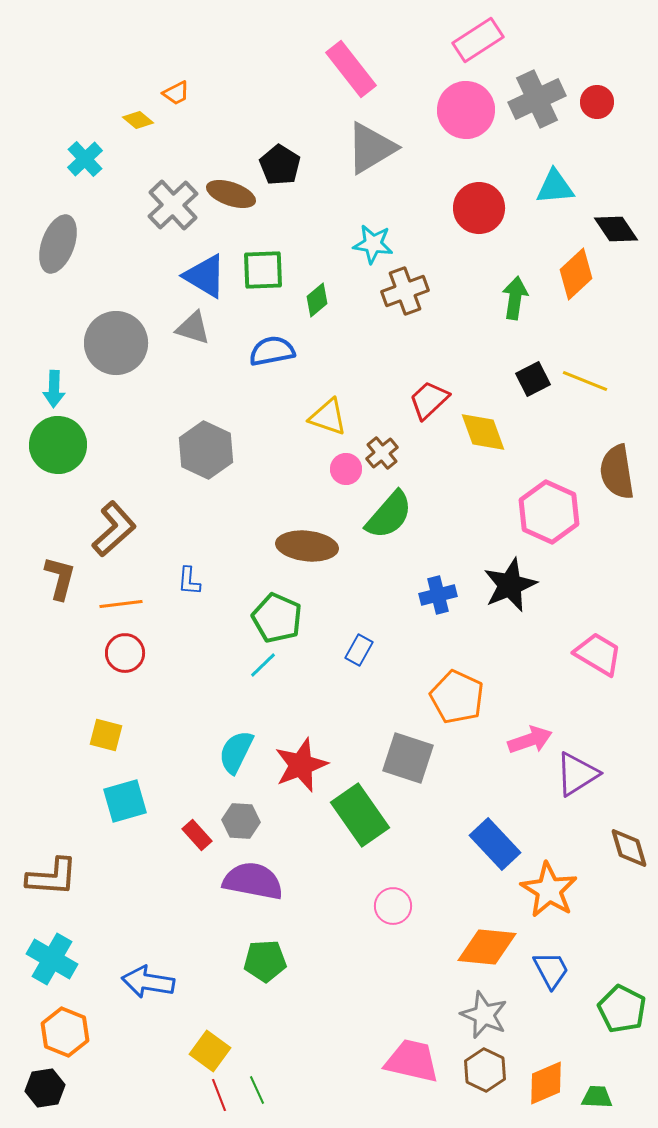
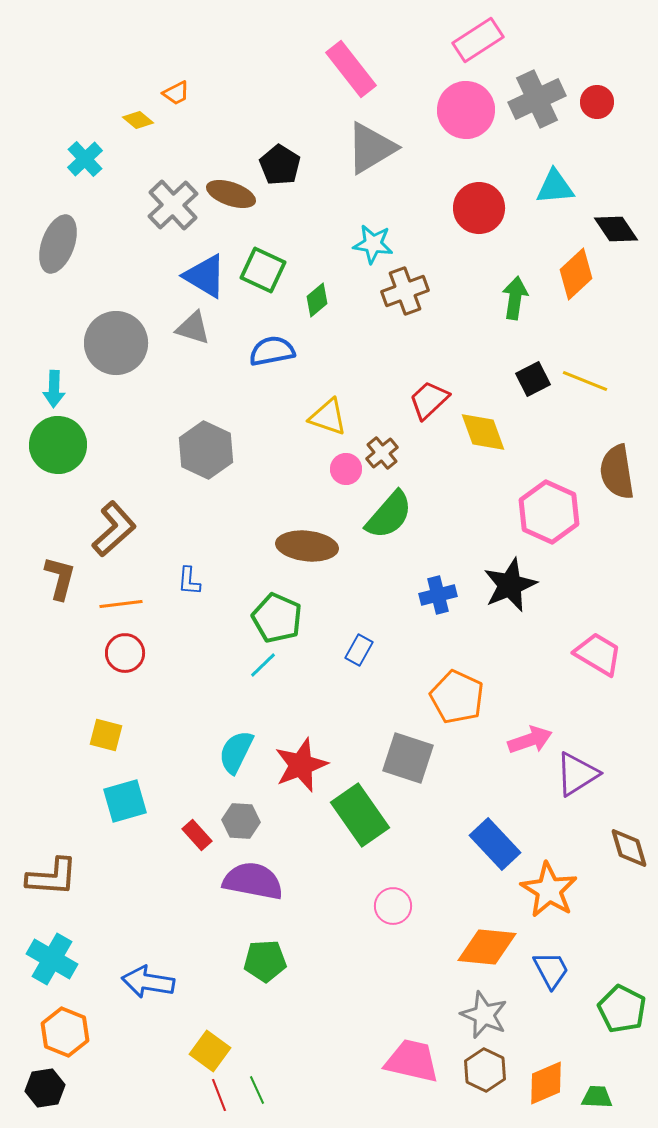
green square at (263, 270): rotated 27 degrees clockwise
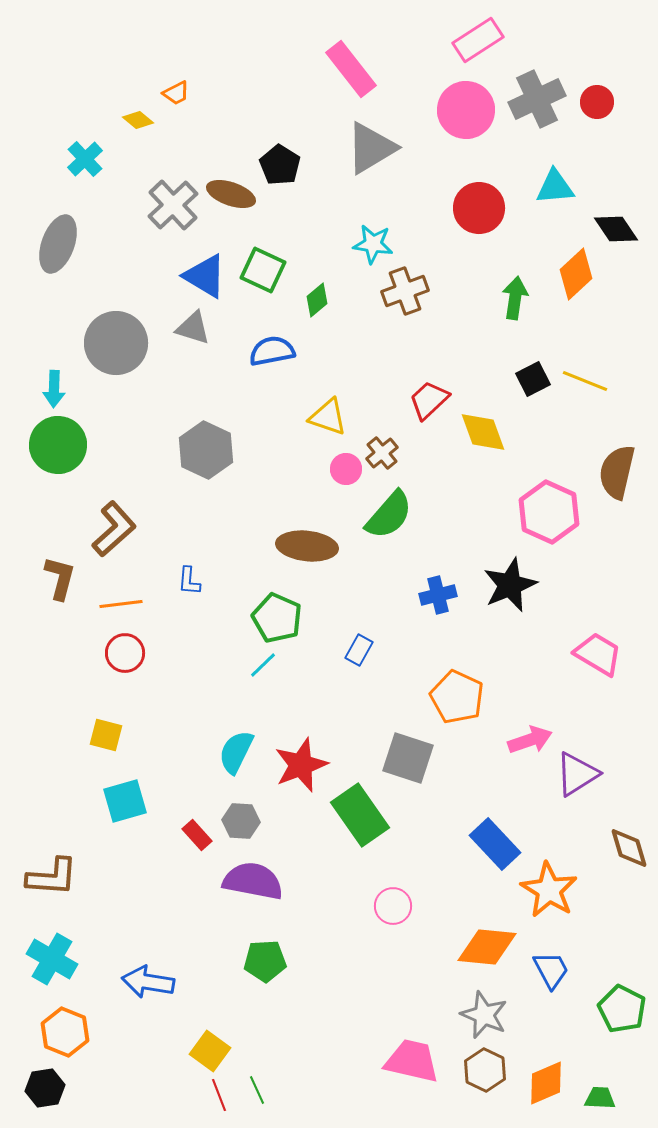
brown semicircle at (617, 472): rotated 22 degrees clockwise
green trapezoid at (597, 1097): moved 3 px right, 1 px down
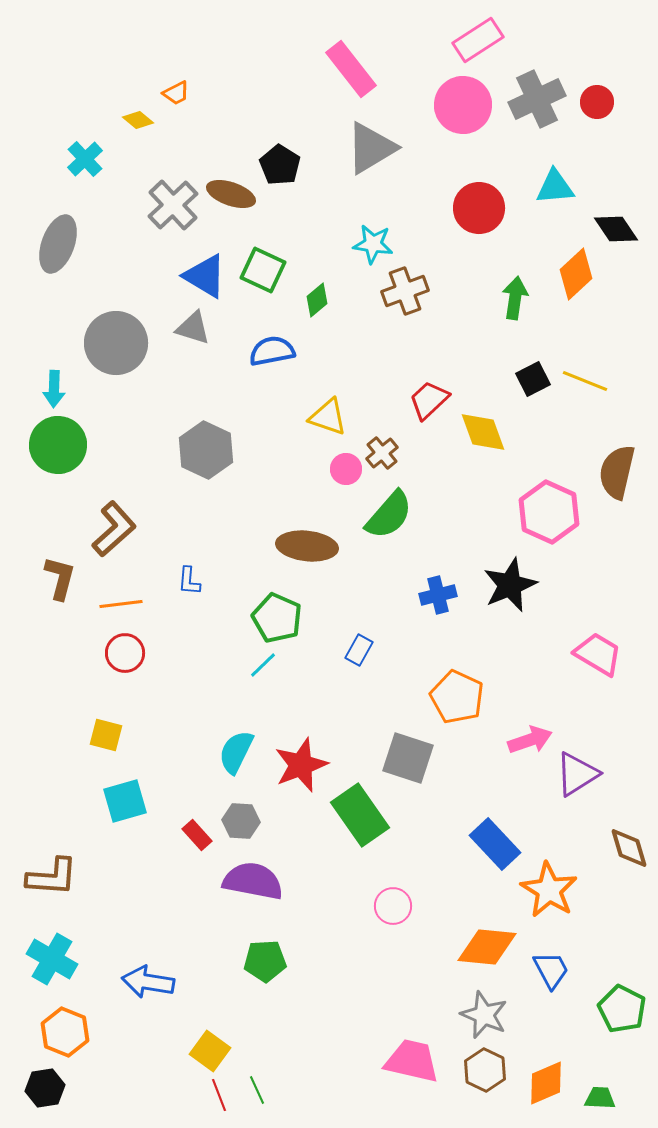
pink circle at (466, 110): moved 3 px left, 5 px up
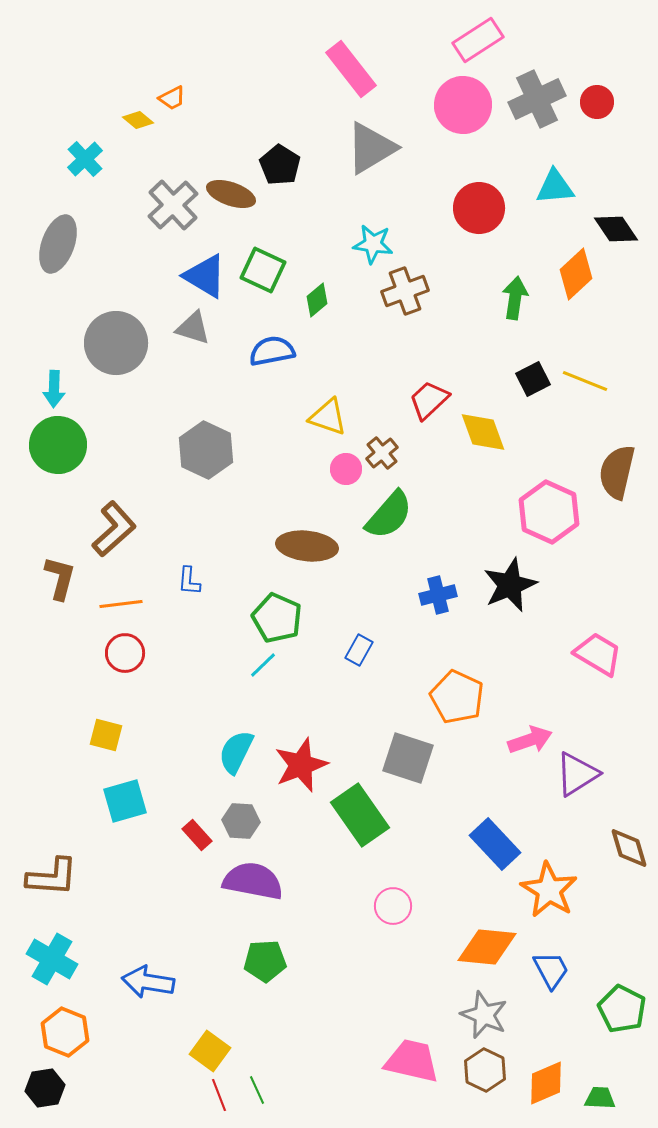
orange trapezoid at (176, 93): moved 4 px left, 5 px down
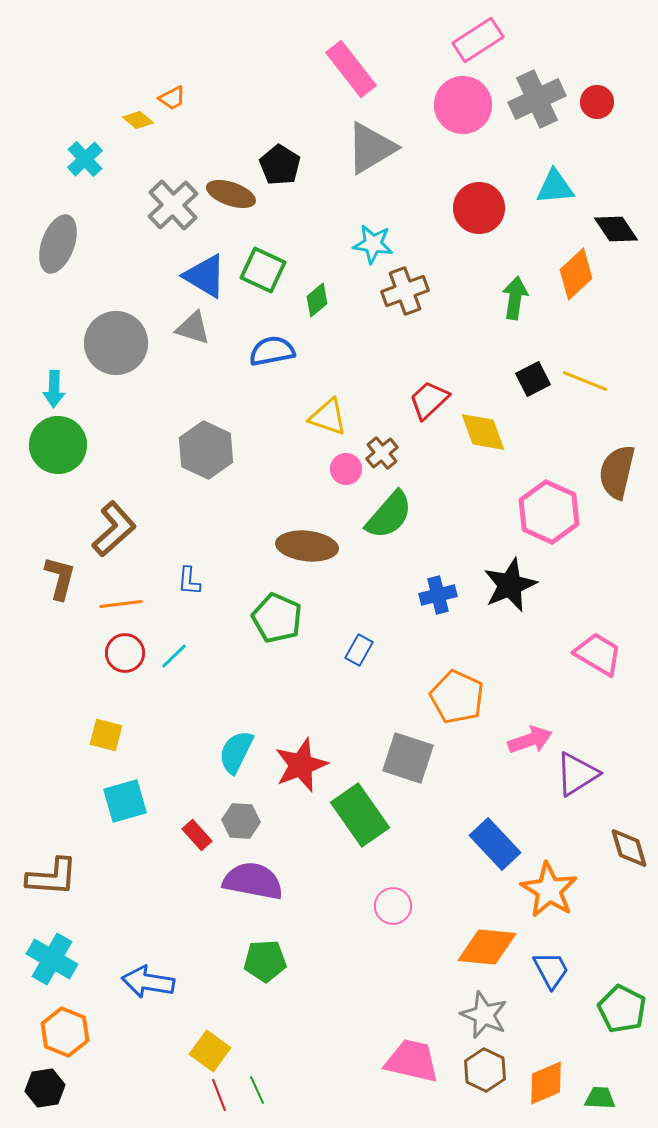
cyan line at (263, 665): moved 89 px left, 9 px up
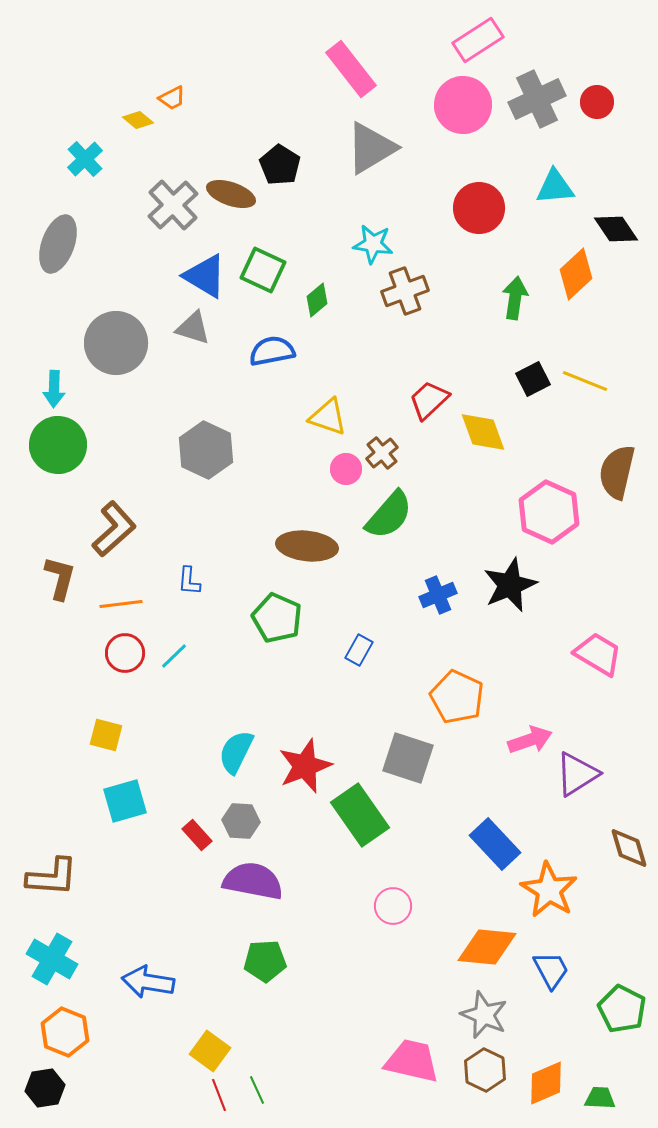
blue cross at (438, 595): rotated 9 degrees counterclockwise
red star at (301, 765): moved 4 px right, 1 px down
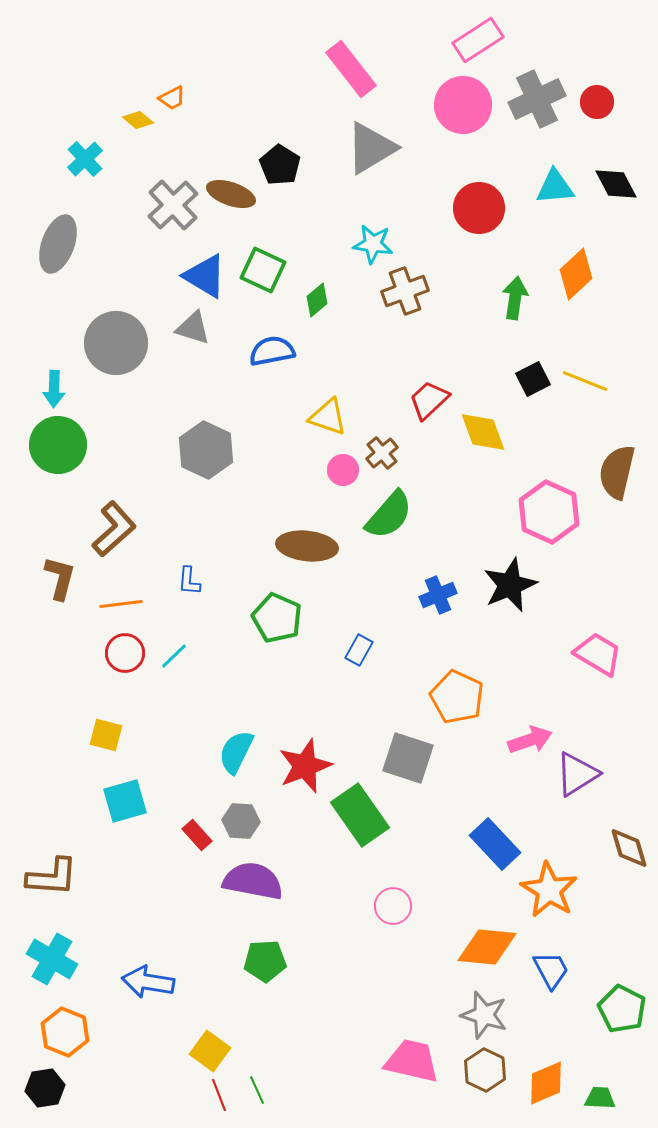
black diamond at (616, 229): moved 45 px up; rotated 6 degrees clockwise
pink circle at (346, 469): moved 3 px left, 1 px down
gray star at (484, 1015): rotated 6 degrees counterclockwise
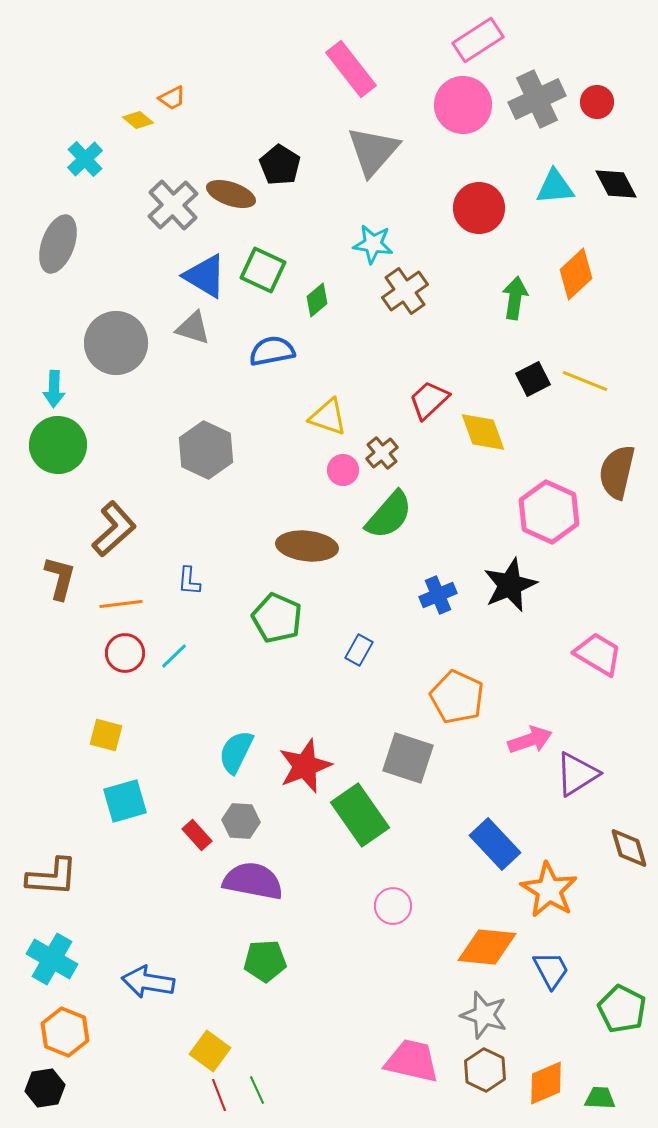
gray triangle at (371, 148): moved 2 px right, 3 px down; rotated 18 degrees counterclockwise
brown cross at (405, 291): rotated 15 degrees counterclockwise
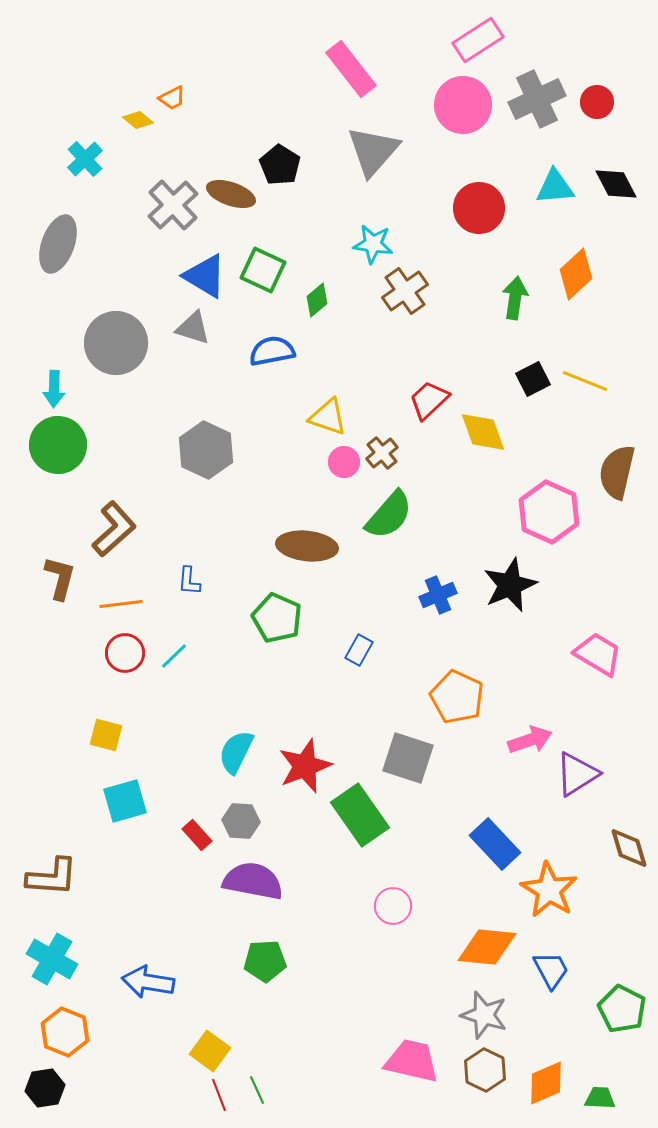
pink circle at (343, 470): moved 1 px right, 8 px up
